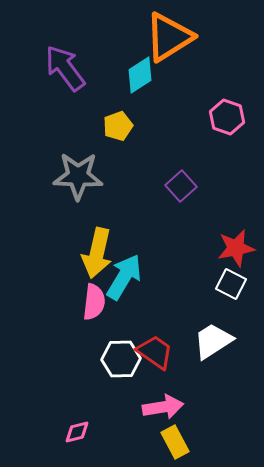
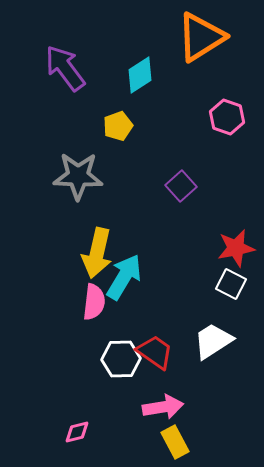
orange triangle: moved 32 px right
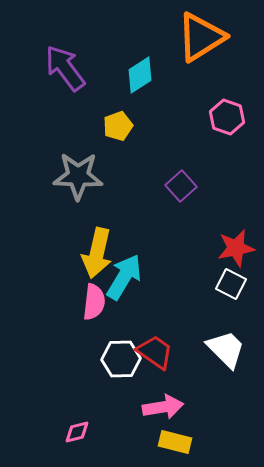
white trapezoid: moved 13 px right, 8 px down; rotated 78 degrees clockwise
yellow rectangle: rotated 48 degrees counterclockwise
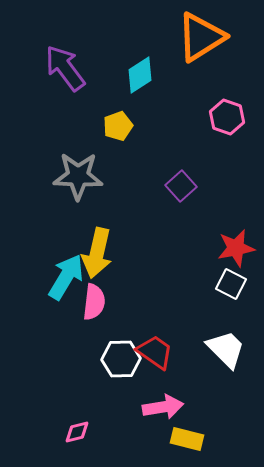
cyan arrow: moved 58 px left
yellow rectangle: moved 12 px right, 3 px up
